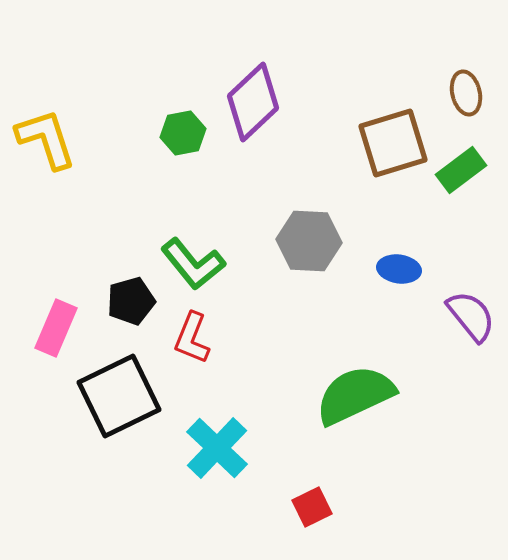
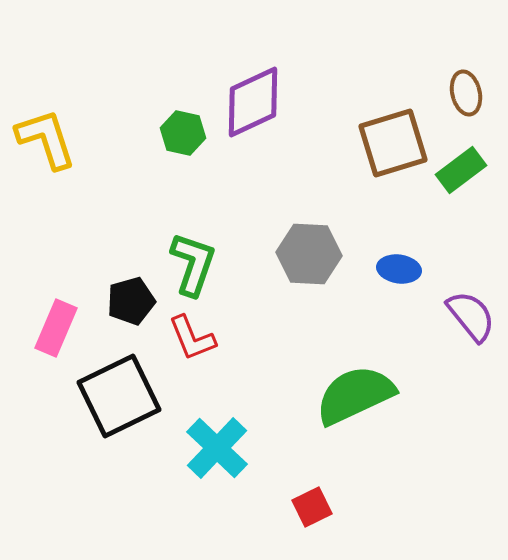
purple diamond: rotated 18 degrees clockwise
green hexagon: rotated 24 degrees clockwise
gray hexagon: moved 13 px down
green L-shape: rotated 122 degrees counterclockwise
red L-shape: rotated 44 degrees counterclockwise
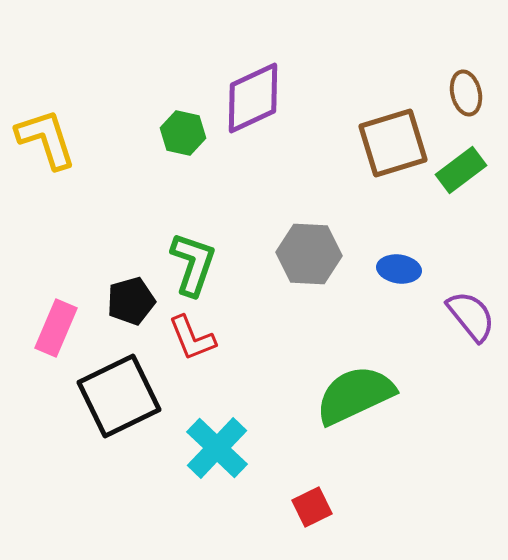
purple diamond: moved 4 px up
